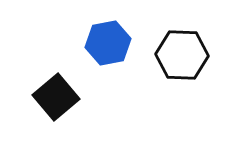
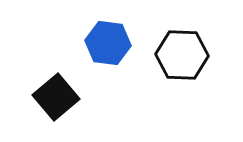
blue hexagon: rotated 18 degrees clockwise
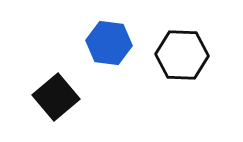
blue hexagon: moved 1 px right
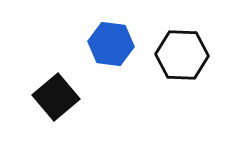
blue hexagon: moved 2 px right, 1 px down
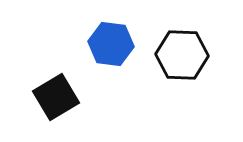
black square: rotated 9 degrees clockwise
